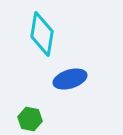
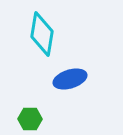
green hexagon: rotated 10 degrees counterclockwise
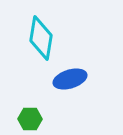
cyan diamond: moved 1 px left, 4 px down
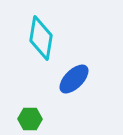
blue ellipse: moved 4 px right; rotated 28 degrees counterclockwise
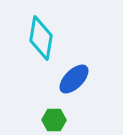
green hexagon: moved 24 px right, 1 px down
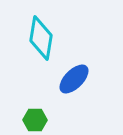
green hexagon: moved 19 px left
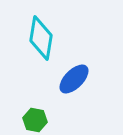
green hexagon: rotated 10 degrees clockwise
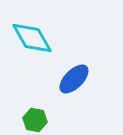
cyan diamond: moved 9 px left; rotated 39 degrees counterclockwise
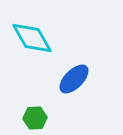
green hexagon: moved 2 px up; rotated 15 degrees counterclockwise
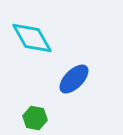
green hexagon: rotated 15 degrees clockwise
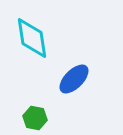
cyan diamond: rotated 21 degrees clockwise
